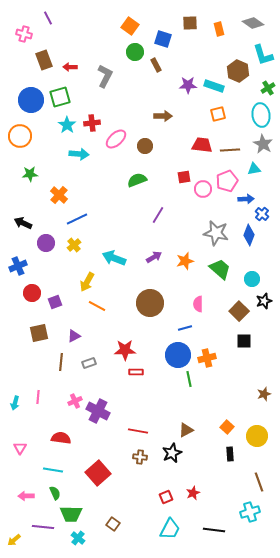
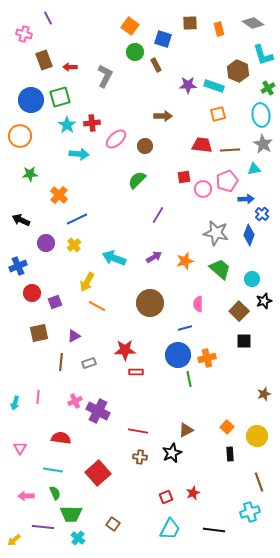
green semicircle at (137, 180): rotated 24 degrees counterclockwise
black arrow at (23, 223): moved 2 px left, 3 px up
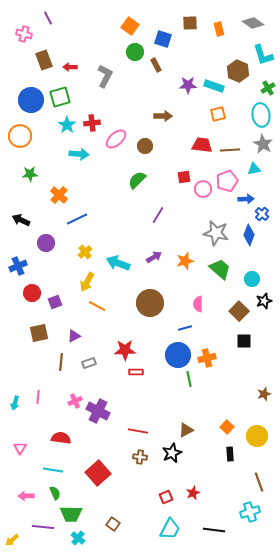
yellow cross at (74, 245): moved 11 px right, 7 px down
cyan arrow at (114, 258): moved 4 px right, 5 px down
yellow arrow at (14, 540): moved 2 px left
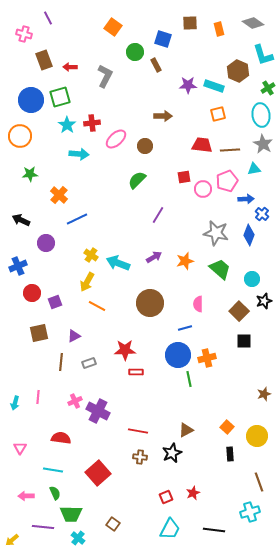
orange square at (130, 26): moved 17 px left, 1 px down
yellow cross at (85, 252): moved 6 px right, 3 px down; rotated 16 degrees counterclockwise
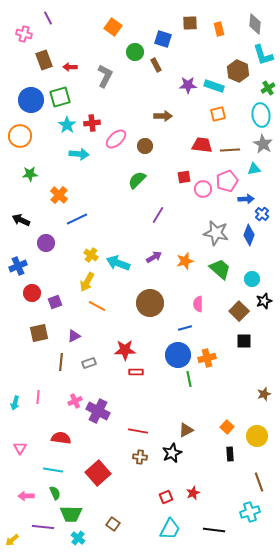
gray diamond at (253, 23): moved 2 px right, 1 px down; rotated 60 degrees clockwise
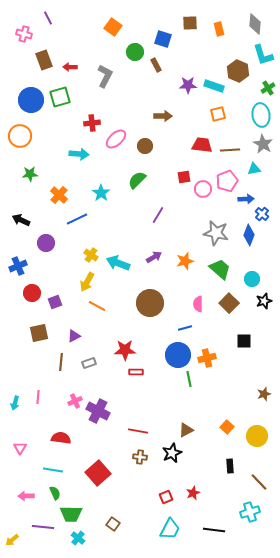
cyan star at (67, 125): moved 34 px right, 68 px down
brown square at (239, 311): moved 10 px left, 8 px up
black rectangle at (230, 454): moved 12 px down
brown line at (259, 482): rotated 24 degrees counterclockwise
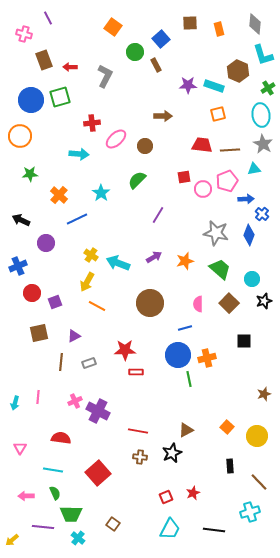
blue square at (163, 39): moved 2 px left; rotated 30 degrees clockwise
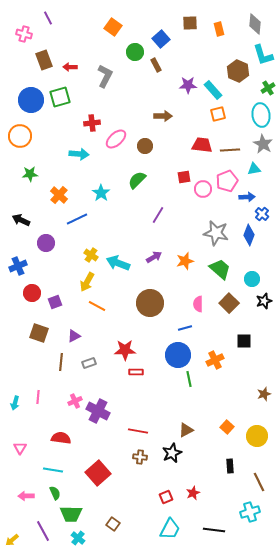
cyan rectangle at (214, 86): moved 1 px left, 4 px down; rotated 30 degrees clockwise
blue arrow at (246, 199): moved 1 px right, 2 px up
brown square at (39, 333): rotated 30 degrees clockwise
orange cross at (207, 358): moved 8 px right, 2 px down; rotated 12 degrees counterclockwise
brown line at (259, 482): rotated 18 degrees clockwise
purple line at (43, 527): moved 4 px down; rotated 55 degrees clockwise
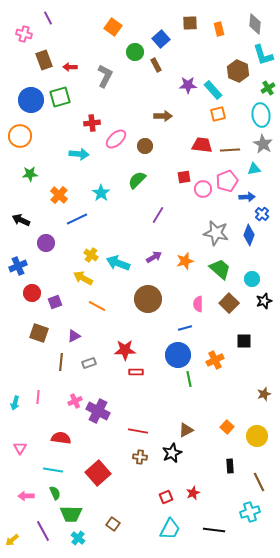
yellow arrow at (87, 282): moved 4 px left, 4 px up; rotated 90 degrees clockwise
brown circle at (150, 303): moved 2 px left, 4 px up
